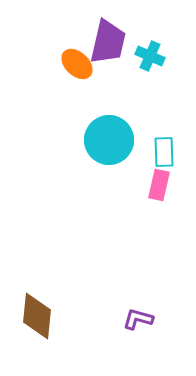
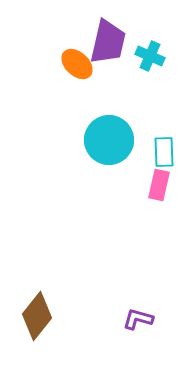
brown diamond: rotated 33 degrees clockwise
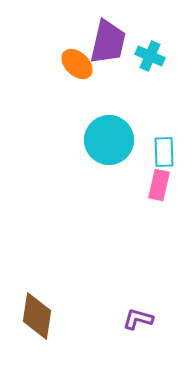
brown diamond: rotated 30 degrees counterclockwise
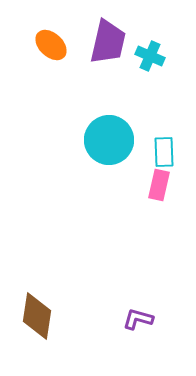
orange ellipse: moved 26 px left, 19 px up
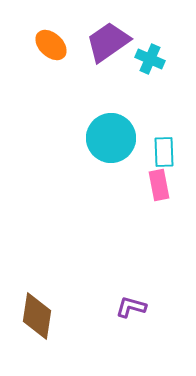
purple trapezoid: rotated 138 degrees counterclockwise
cyan cross: moved 3 px down
cyan circle: moved 2 px right, 2 px up
pink rectangle: rotated 24 degrees counterclockwise
purple L-shape: moved 7 px left, 12 px up
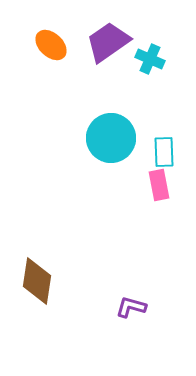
brown diamond: moved 35 px up
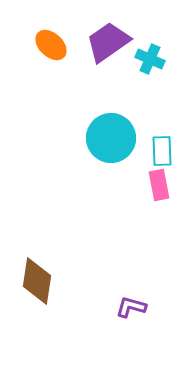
cyan rectangle: moved 2 px left, 1 px up
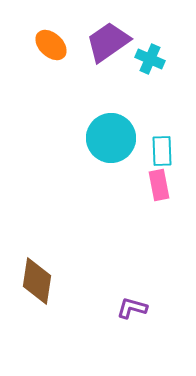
purple L-shape: moved 1 px right, 1 px down
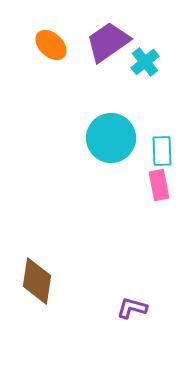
cyan cross: moved 5 px left, 3 px down; rotated 28 degrees clockwise
